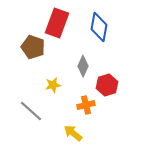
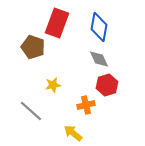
gray diamond: moved 16 px right, 7 px up; rotated 50 degrees counterclockwise
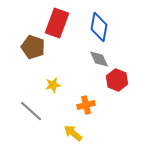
red hexagon: moved 10 px right, 5 px up; rotated 20 degrees counterclockwise
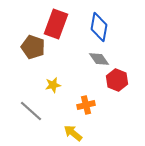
red rectangle: moved 1 px left, 1 px down
gray diamond: rotated 10 degrees counterclockwise
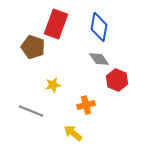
gray line: rotated 20 degrees counterclockwise
